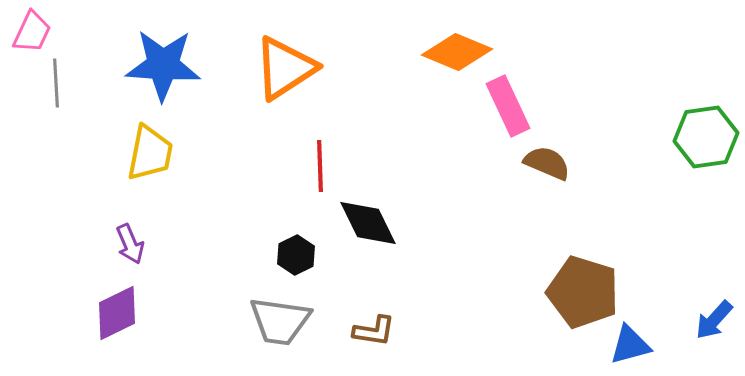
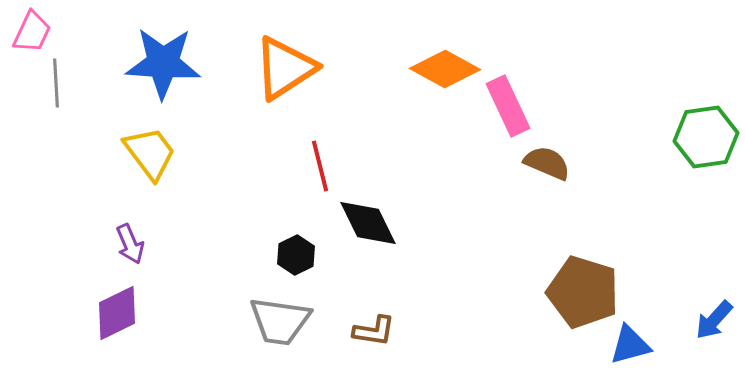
orange diamond: moved 12 px left, 17 px down; rotated 6 degrees clockwise
blue star: moved 2 px up
yellow trapezoid: rotated 48 degrees counterclockwise
red line: rotated 12 degrees counterclockwise
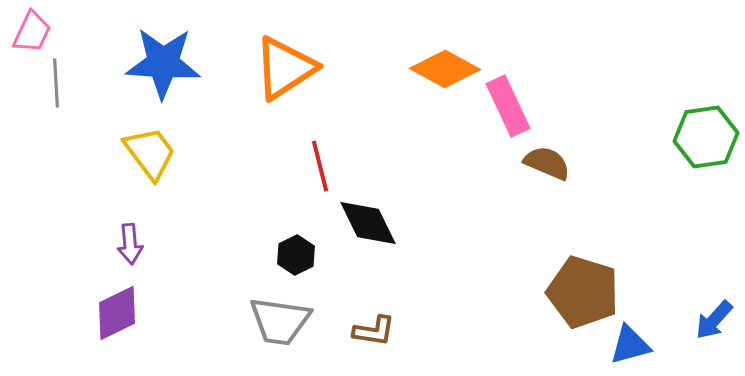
purple arrow: rotated 18 degrees clockwise
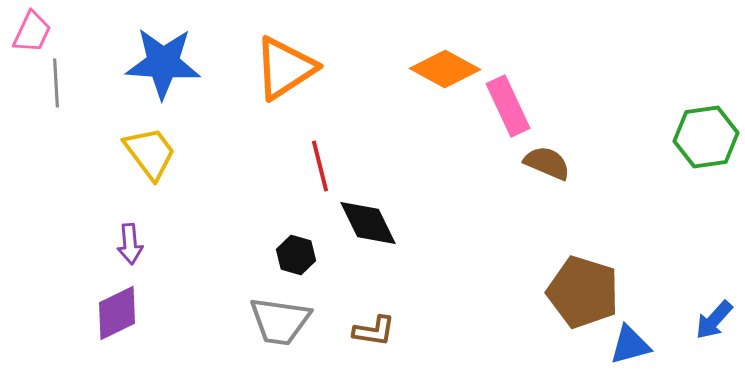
black hexagon: rotated 18 degrees counterclockwise
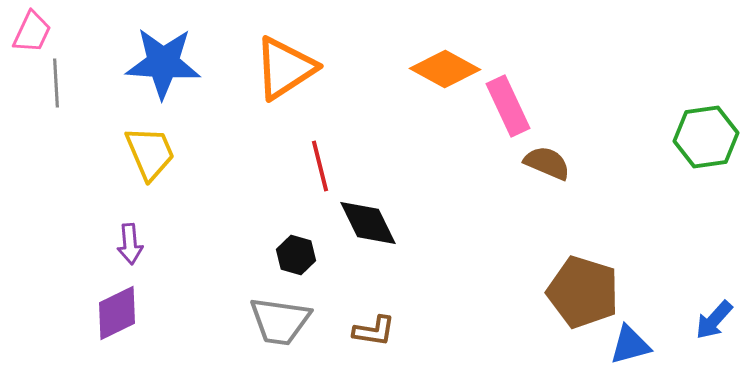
yellow trapezoid: rotated 14 degrees clockwise
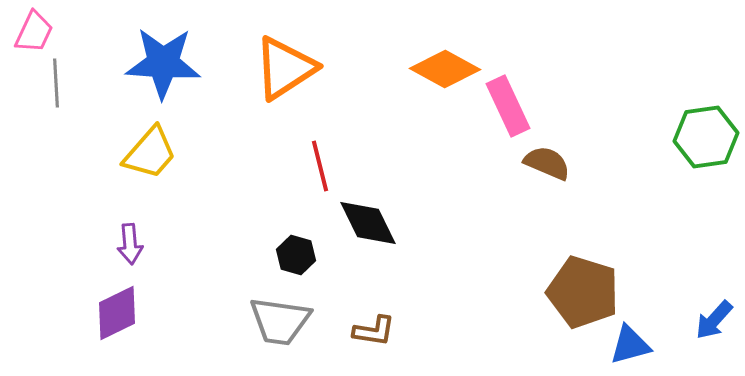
pink trapezoid: moved 2 px right
yellow trapezoid: rotated 64 degrees clockwise
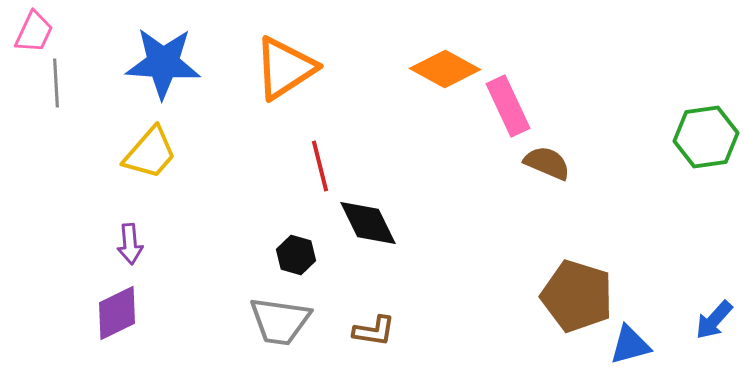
brown pentagon: moved 6 px left, 4 px down
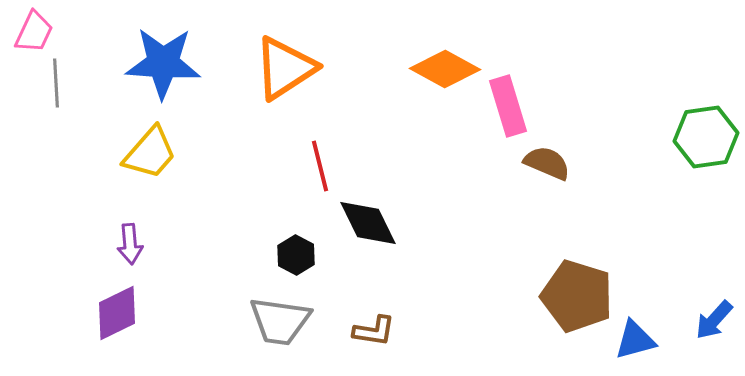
pink rectangle: rotated 8 degrees clockwise
black hexagon: rotated 12 degrees clockwise
blue triangle: moved 5 px right, 5 px up
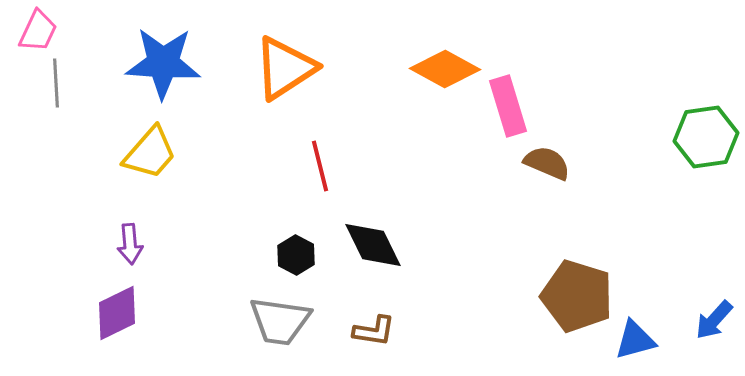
pink trapezoid: moved 4 px right, 1 px up
black diamond: moved 5 px right, 22 px down
